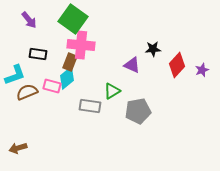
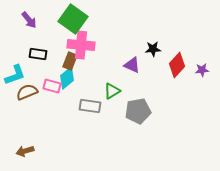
brown rectangle: moved 1 px up
purple star: rotated 16 degrees clockwise
brown arrow: moved 7 px right, 3 px down
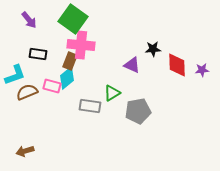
red diamond: rotated 45 degrees counterclockwise
green triangle: moved 2 px down
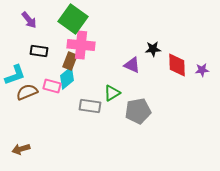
black rectangle: moved 1 px right, 3 px up
brown arrow: moved 4 px left, 2 px up
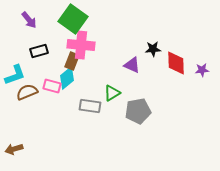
black rectangle: rotated 24 degrees counterclockwise
brown rectangle: moved 2 px right
red diamond: moved 1 px left, 2 px up
brown arrow: moved 7 px left
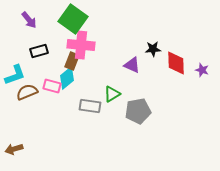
purple star: rotated 24 degrees clockwise
green triangle: moved 1 px down
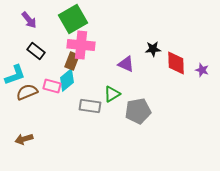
green square: rotated 24 degrees clockwise
black rectangle: moved 3 px left; rotated 54 degrees clockwise
purple triangle: moved 6 px left, 1 px up
cyan diamond: moved 2 px down
brown arrow: moved 10 px right, 10 px up
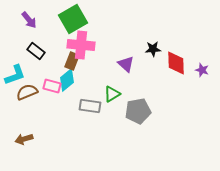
purple triangle: rotated 18 degrees clockwise
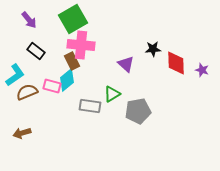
brown rectangle: rotated 48 degrees counterclockwise
cyan L-shape: rotated 15 degrees counterclockwise
brown arrow: moved 2 px left, 6 px up
